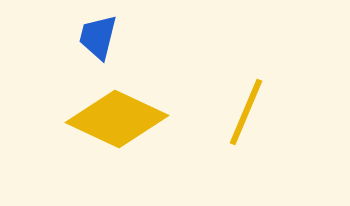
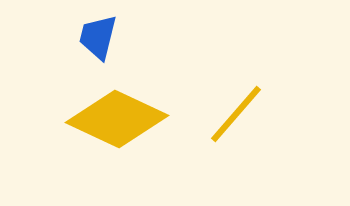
yellow line: moved 10 px left, 2 px down; rotated 18 degrees clockwise
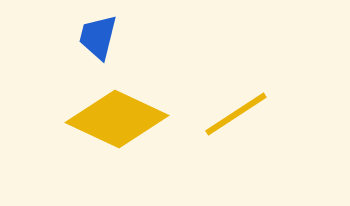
yellow line: rotated 16 degrees clockwise
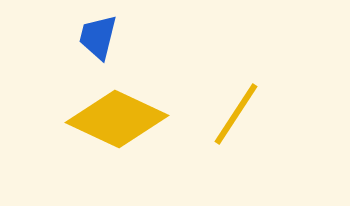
yellow line: rotated 24 degrees counterclockwise
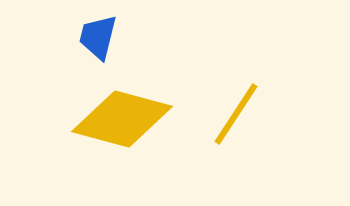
yellow diamond: moved 5 px right; rotated 10 degrees counterclockwise
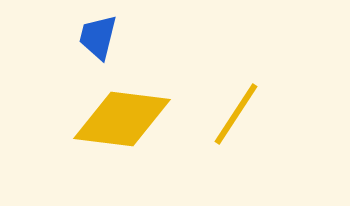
yellow diamond: rotated 8 degrees counterclockwise
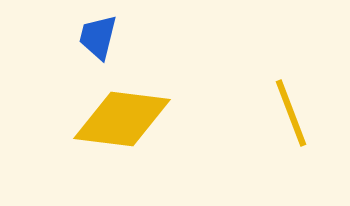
yellow line: moved 55 px right, 1 px up; rotated 54 degrees counterclockwise
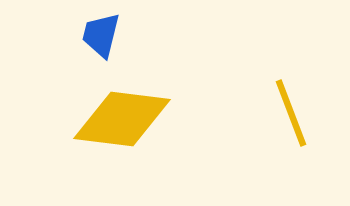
blue trapezoid: moved 3 px right, 2 px up
